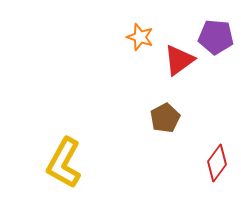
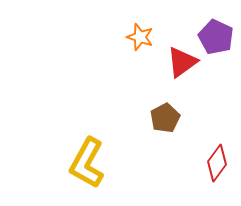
purple pentagon: rotated 20 degrees clockwise
red triangle: moved 3 px right, 2 px down
yellow L-shape: moved 23 px right
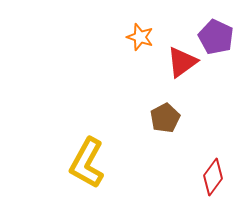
red diamond: moved 4 px left, 14 px down
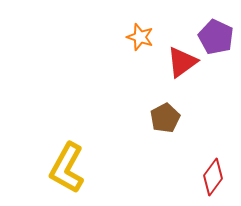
yellow L-shape: moved 20 px left, 5 px down
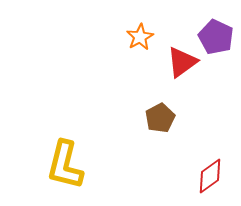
orange star: rotated 24 degrees clockwise
brown pentagon: moved 5 px left
yellow L-shape: moved 2 px left, 3 px up; rotated 15 degrees counterclockwise
red diamond: moved 3 px left, 1 px up; rotated 18 degrees clockwise
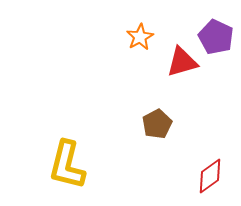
red triangle: rotated 20 degrees clockwise
brown pentagon: moved 3 px left, 6 px down
yellow L-shape: moved 2 px right
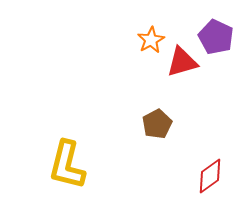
orange star: moved 11 px right, 3 px down
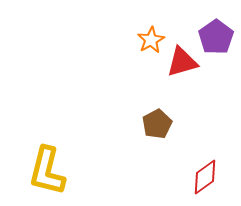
purple pentagon: rotated 12 degrees clockwise
yellow L-shape: moved 20 px left, 6 px down
red diamond: moved 5 px left, 1 px down
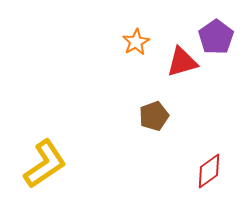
orange star: moved 15 px left, 2 px down
brown pentagon: moved 3 px left, 8 px up; rotated 8 degrees clockwise
yellow L-shape: moved 2 px left, 7 px up; rotated 138 degrees counterclockwise
red diamond: moved 4 px right, 6 px up
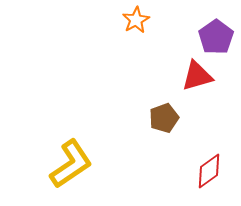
orange star: moved 22 px up
red triangle: moved 15 px right, 14 px down
brown pentagon: moved 10 px right, 2 px down
yellow L-shape: moved 26 px right
